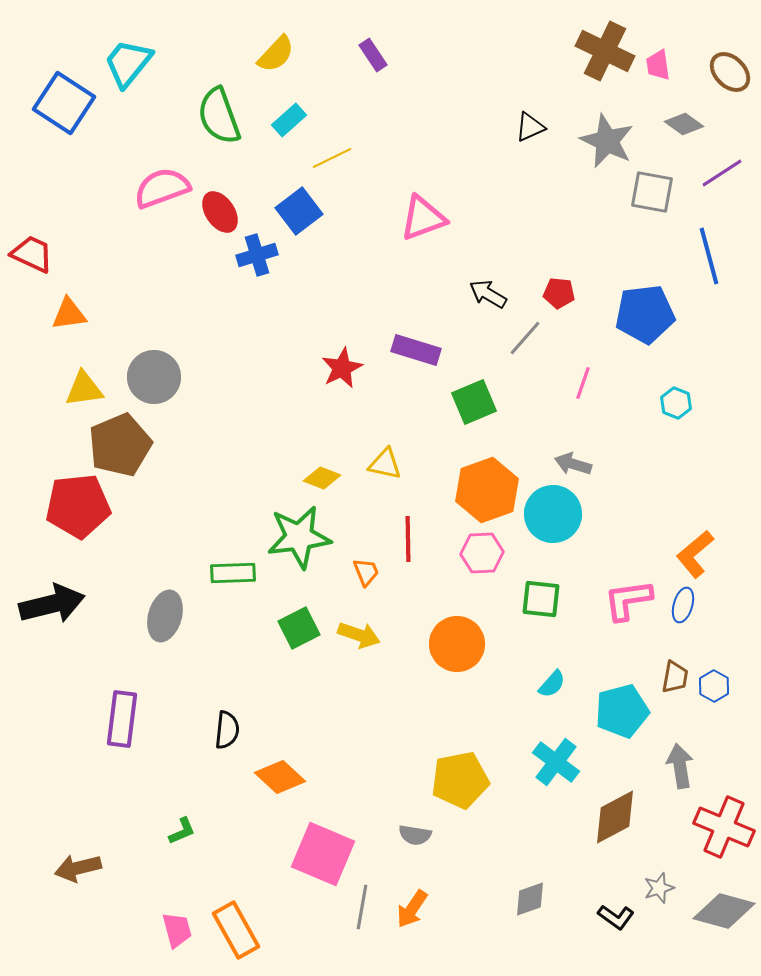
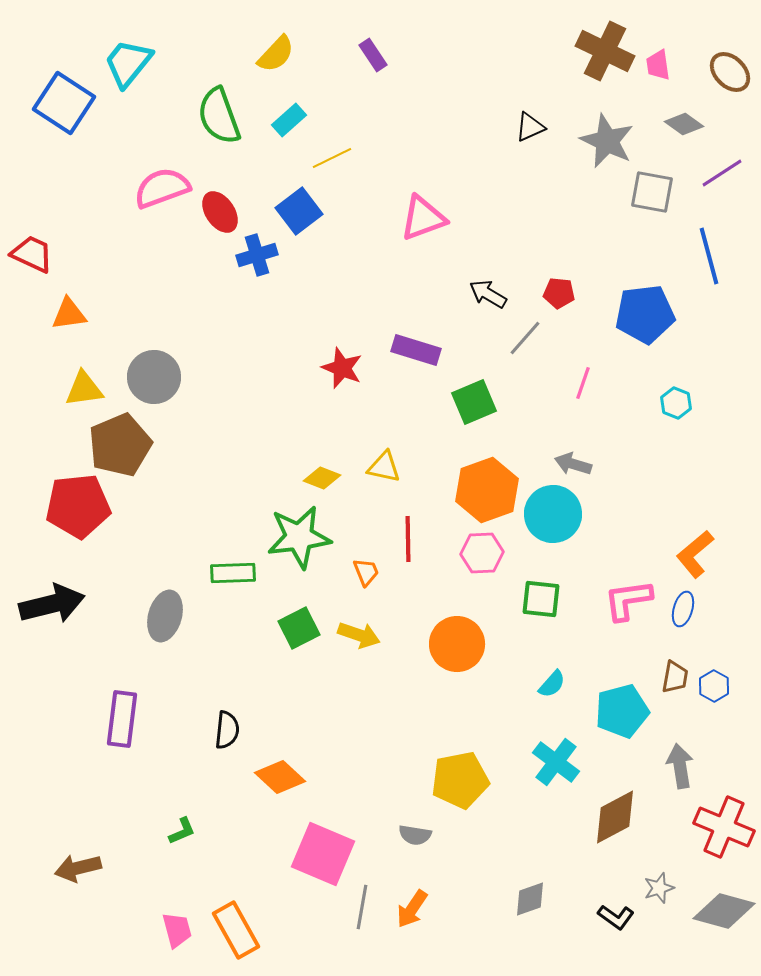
red star at (342, 368): rotated 24 degrees counterclockwise
yellow triangle at (385, 464): moved 1 px left, 3 px down
blue ellipse at (683, 605): moved 4 px down
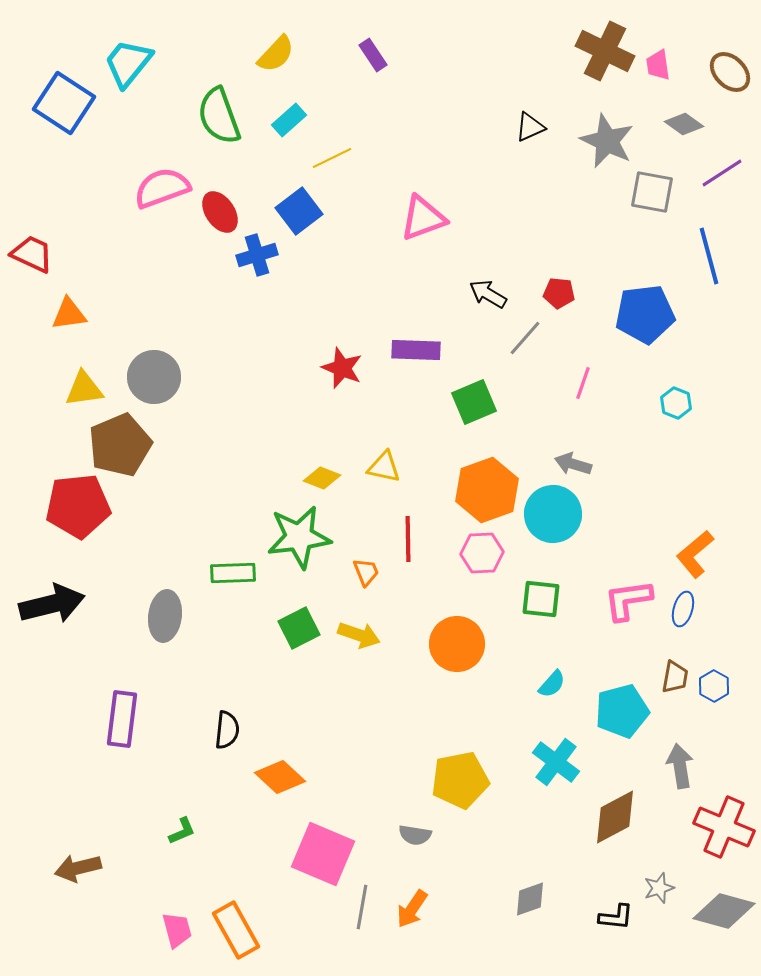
purple rectangle at (416, 350): rotated 15 degrees counterclockwise
gray ellipse at (165, 616): rotated 9 degrees counterclockwise
black L-shape at (616, 917): rotated 30 degrees counterclockwise
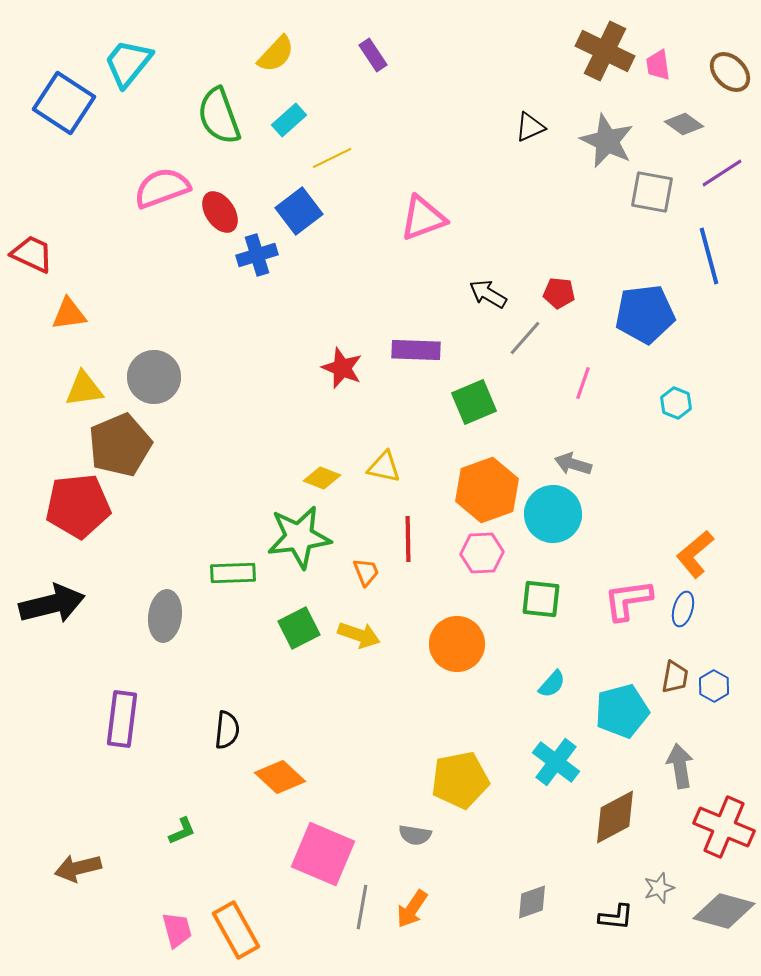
gray diamond at (530, 899): moved 2 px right, 3 px down
